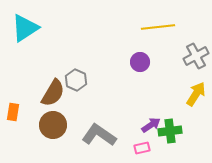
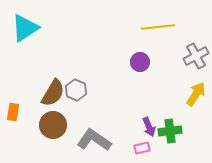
gray hexagon: moved 10 px down
purple arrow: moved 2 px left, 2 px down; rotated 102 degrees clockwise
gray L-shape: moved 5 px left, 5 px down
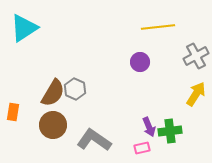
cyan triangle: moved 1 px left
gray hexagon: moved 1 px left, 1 px up
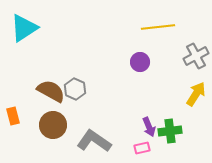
brown semicircle: moved 2 px left, 2 px up; rotated 92 degrees counterclockwise
orange rectangle: moved 4 px down; rotated 24 degrees counterclockwise
gray L-shape: moved 1 px down
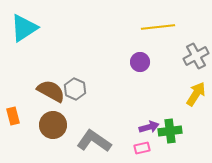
purple arrow: rotated 84 degrees counterclockwise
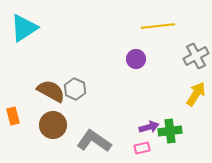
yellow line: moved 1 px up
purple circle: moved 4 px left, 3 px up
